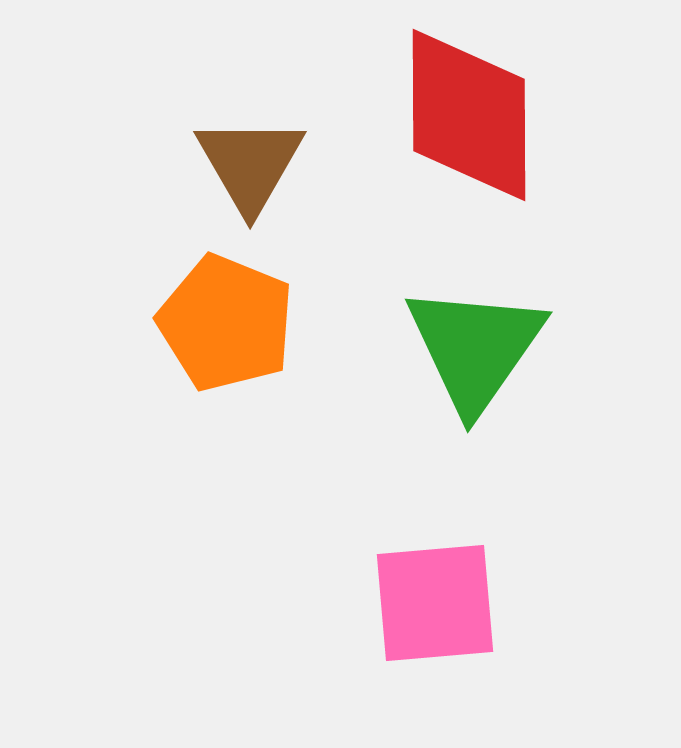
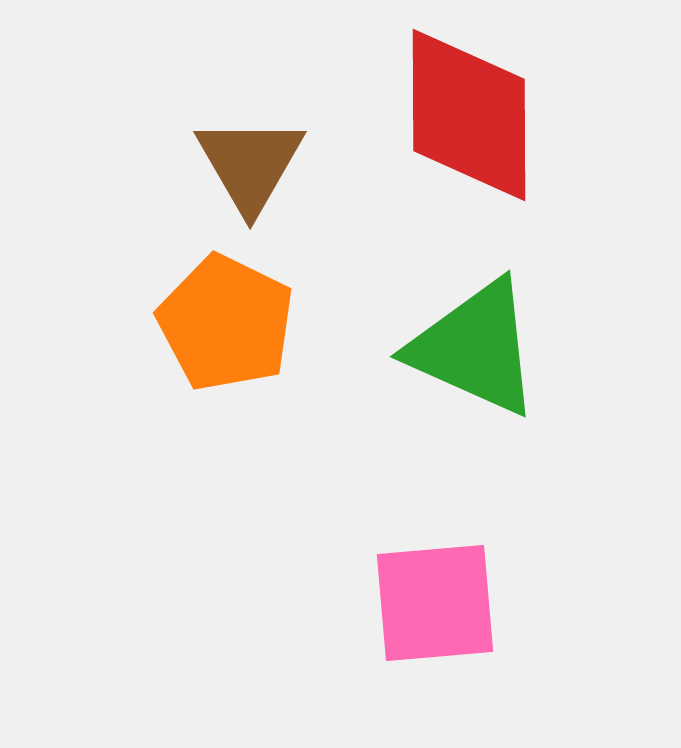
orange pentagon: rotated 4 degrees clockwise
green triangle: rotated 41 degrees counterclockwise
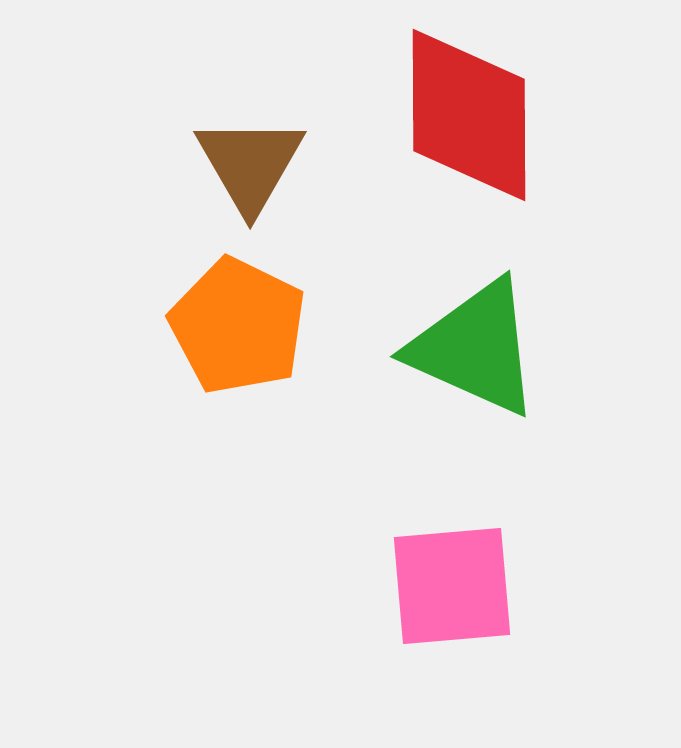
orange pentagon: moved 12 px right, 3 px down
pink square: moved 17 px right, 17 px up
